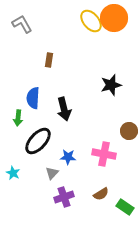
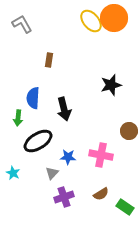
black ellipse: rotated 16 degrees clockwise
pink cross: moved 3 px left, 1 px down
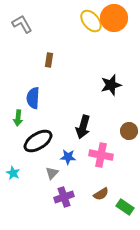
black arrow: moved 19 px right, 18 px down; rotated 30 degrees clockwise
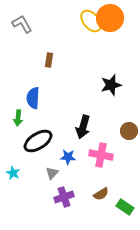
orange circle: moved 4 px left
